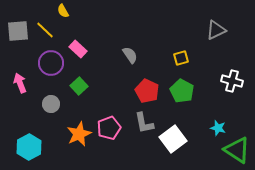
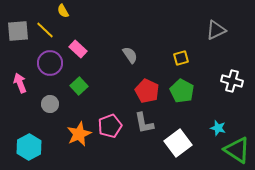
purple circle: moved 1 px left
gray circle: moved 1 px left
pink pentagon: moved 1 px right, 2 px up
white square: moved 5 px right, 4 px down
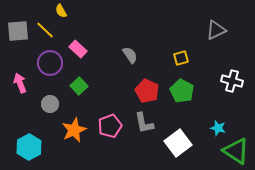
yellow semicircle: moved 2 px left
orange star: moved 5 px left, 4 px up
green triangle: moved 1 px left, 1 px down
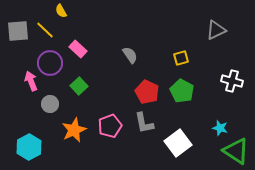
pink arrow: moved 11 px right, 2 px up
red pentagon: moved 1 px down
cyan star: moved 2 px right
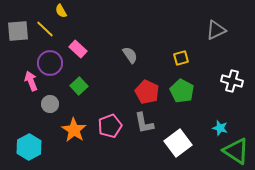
yellow line: moved 1 px up
orange star: rotated 15 degrees counterclockwise
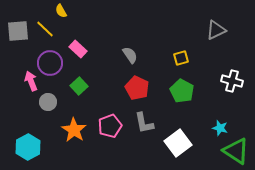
red pentagon: moved 10 px left, 4 px up
gray circle: moved 2 px left, 2 px up
cyan hexagon: moved 1 px left
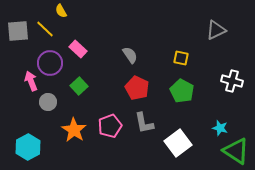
yellow square: rotated 28 degrees clockwise
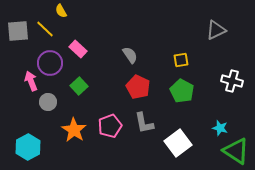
yellow square: moved 2 px down; rotated 21 degrees counterclockwise
red pentagon: moved 1 px right, 1 px up
